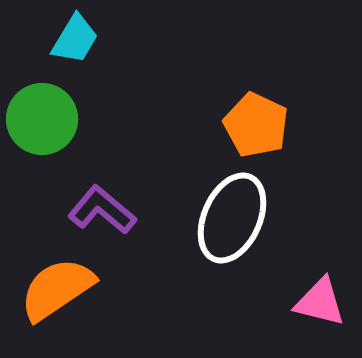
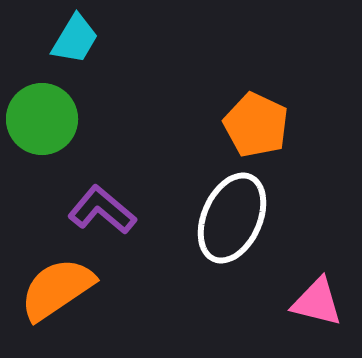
pink triangle: moved 3 px left
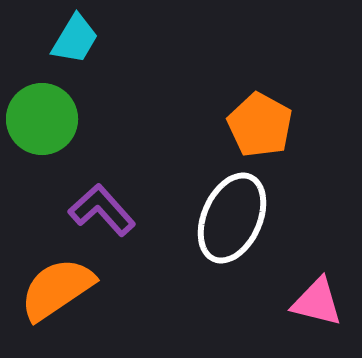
orange pentagon: moved 4 px right; rotated 4 degrees clockwise
purple L-shape: rotated 8 degrees clockwise
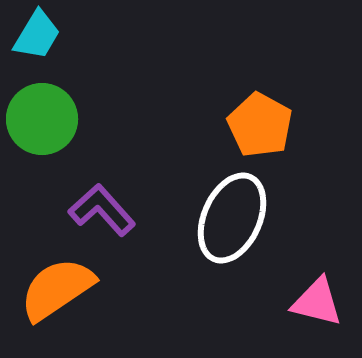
cyan trapezoid: moved 38 px left, 4 px up
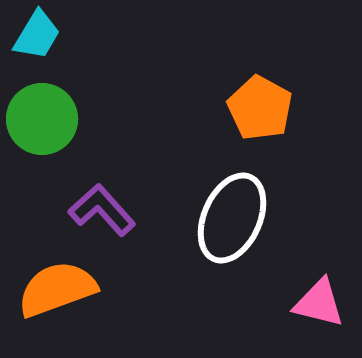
orange pentagon: moved 17 px up
orange semicircle: rotated 14 degrees clockwise
pink triangle: moved 2 px right, 1 px down
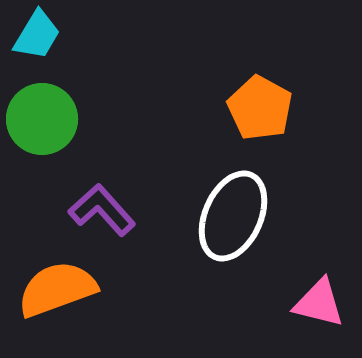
white ellipse: moved 1 px right, 2 px up
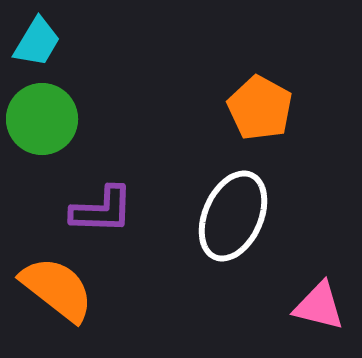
cyan trapezoid: moved 7 px down
purple L-shape: rotated 134 degrees clockwise
orange semicircle: rotated 58 degrees clockwise
pink triangle: moved 3 px down
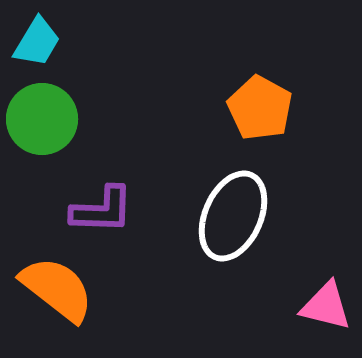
pink triangle: moved 7 px right
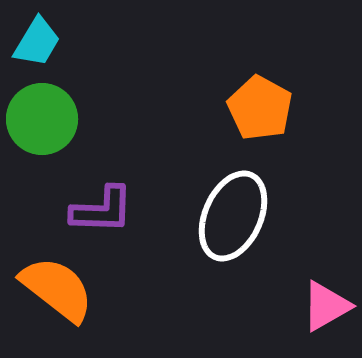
pink triangle: rotated 44 degrees counterclockwise
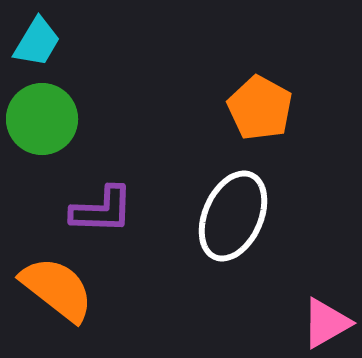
pink triangle: moved 17 px down
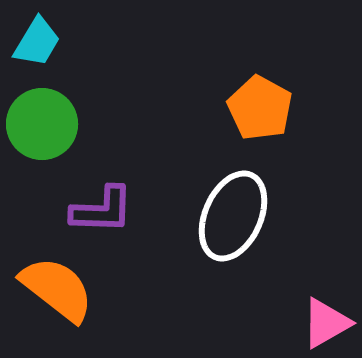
green circle: moved 5 px down
